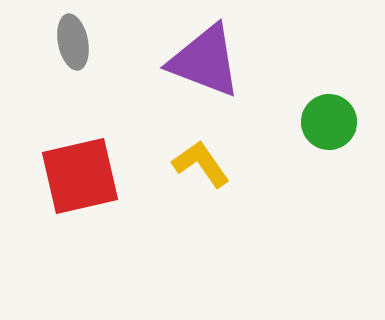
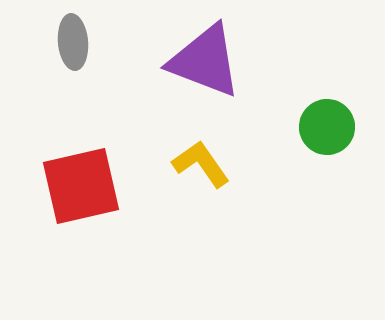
gray ellipse: rotated 6 degrees clockwise
green circle: moved 2 px left, 5 px down
red square: moved 1 px right, 10 px down
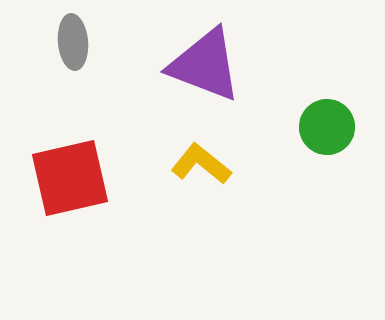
purple triangle: moved 4 px down
yellow L-shape: rotated 16 degrees counterclockwise
red square: moved 11 px left, 8 px up
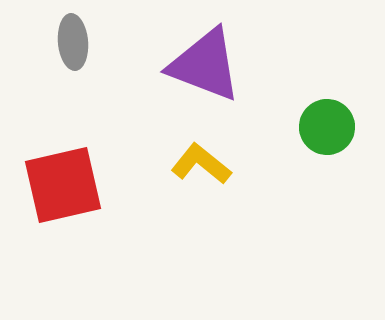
red square: moved 7 px left, 7 px down
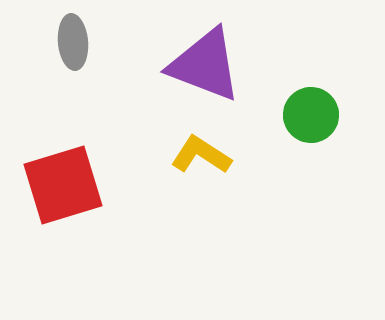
green circle: moved 16 px left, 12 px up
yellow L-shape: moved 9 px up; rotated 6 degrees counterclockwise
red square: rotated 4 degrees counterclockwise
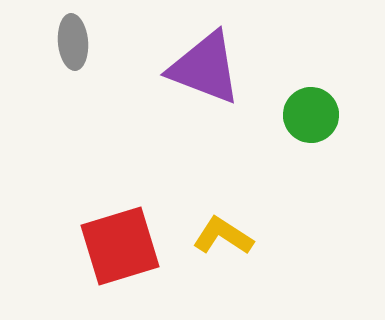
purple triangle: moved 3 px down
yellow L-shape: moved 22 px right, 81 px down
red square: moved 57 px right, 61 px down
